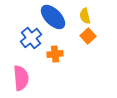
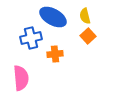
blue ellipse: rotated 16 degrees counterclockwise
blue cross: rotated 25 degrees clockwise
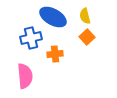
orange square: moved 1 px left, 1 px down
pink semicircle: moved 4 px right, 2 px up
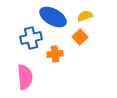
yellow semicircle: rotated 84 degrees clockwise
orange square: moved 7 px left
pink semicircle: moved 1 px down
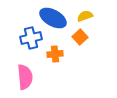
blue ellipse: moved 1 px down
